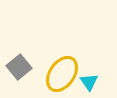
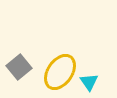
yellow ellipse: moved 2 px left, 2 px up
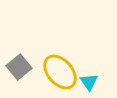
yellow ellipse: rotated 75 degrees counterclockwise
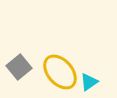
cyan triangle: rotated 30 degrees clockwise
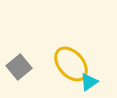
yellow ellipse: moved 11 px right, 8 px up
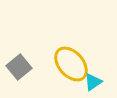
cyan triangle: moved 4 px right
